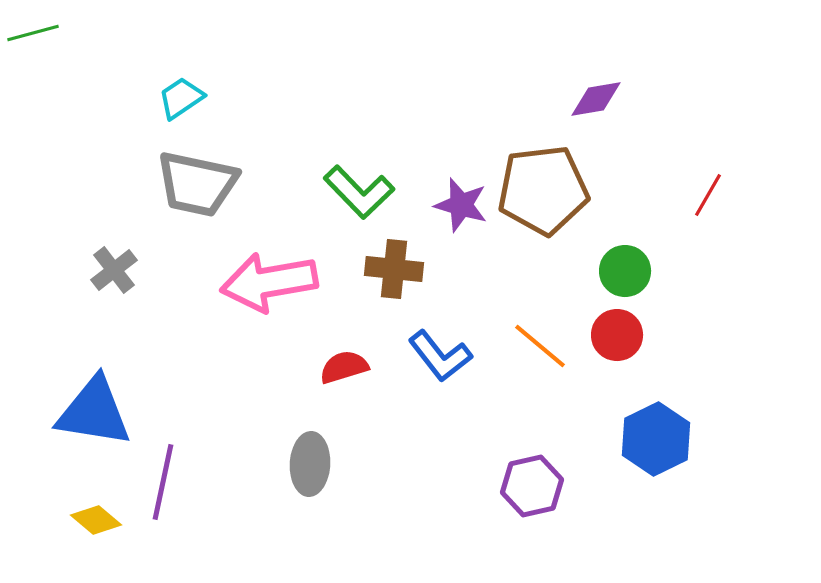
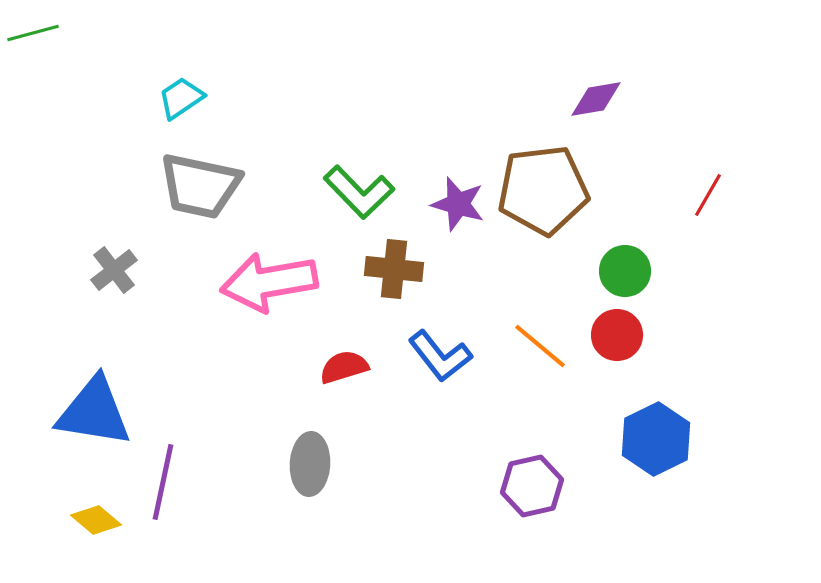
gray trapezoid: moved 3 px right, 2 px down
purple star: moved 3 px left, 1 px up
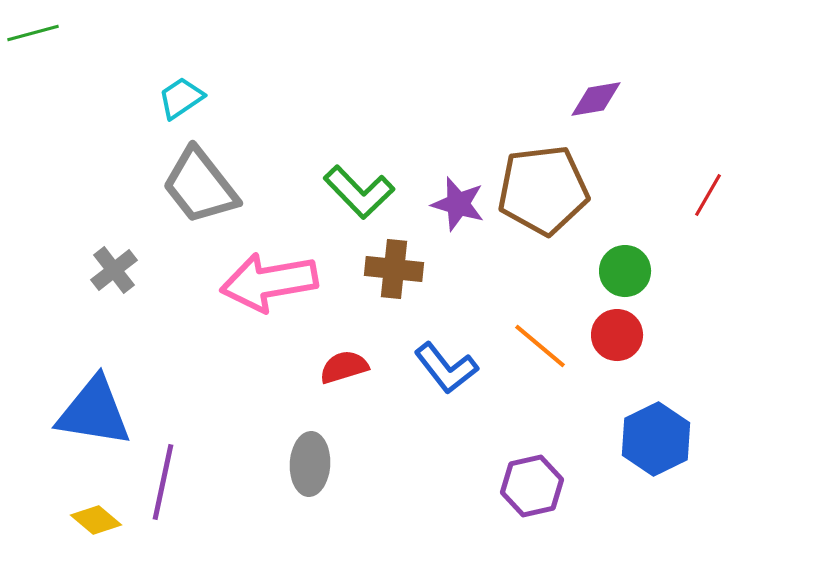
gray trapezoid: rotated 40 degrees clockwise
blue L-shape: moved 6 px right, 12 px down
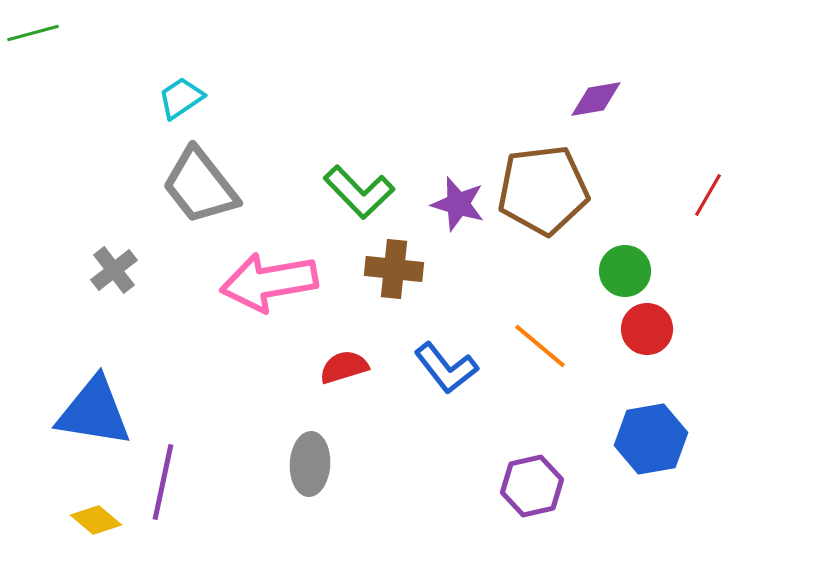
red circle: moved 30 px right, 6 px up
blue hexagon: moved 5 px left; rotated 16 degrees clockwise
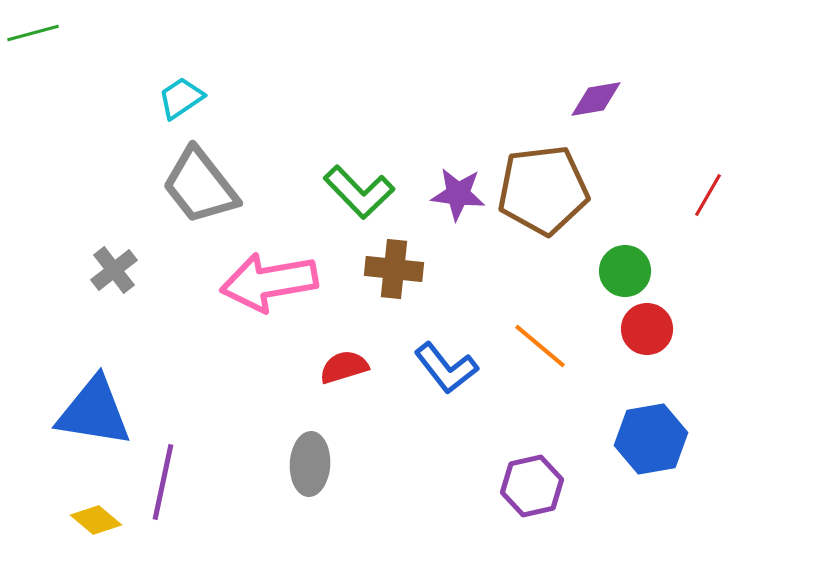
purple star: moved 10 px up; rotated 10 degrees counterclockwise
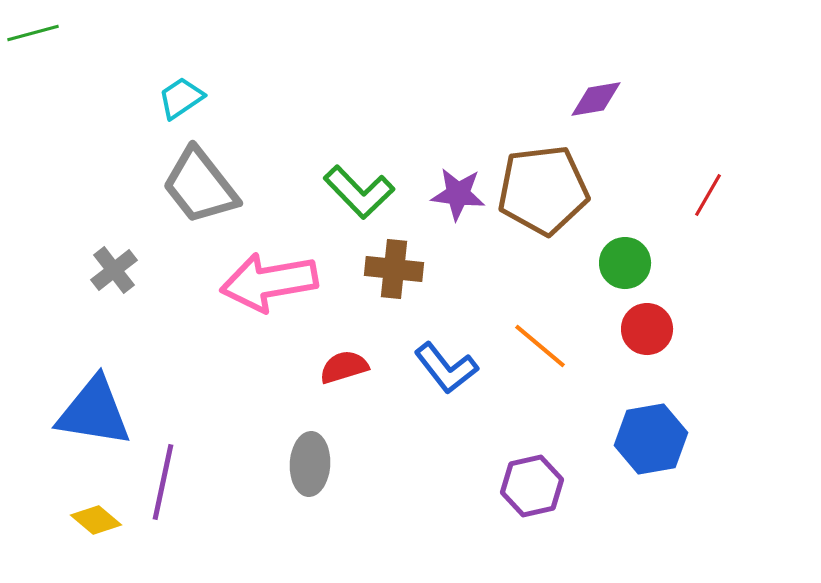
green circle: moved 8 px up
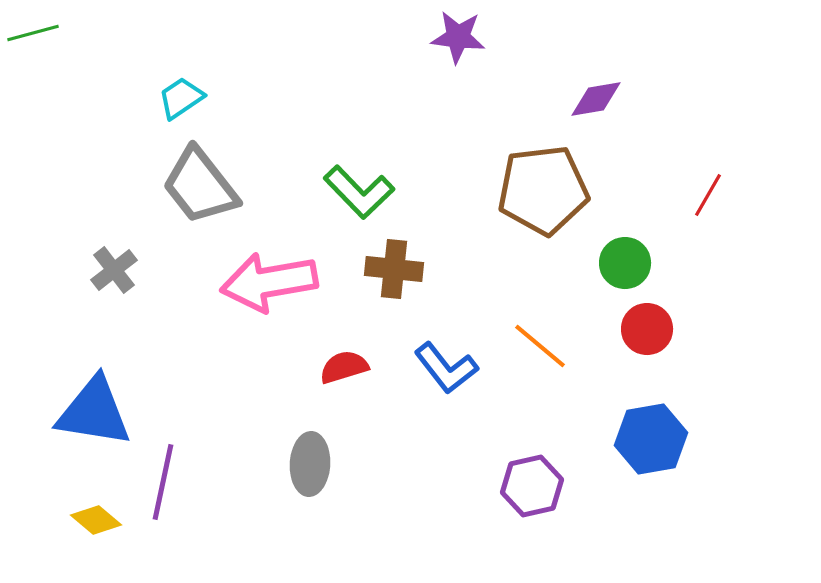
purple star: moved 157 px up
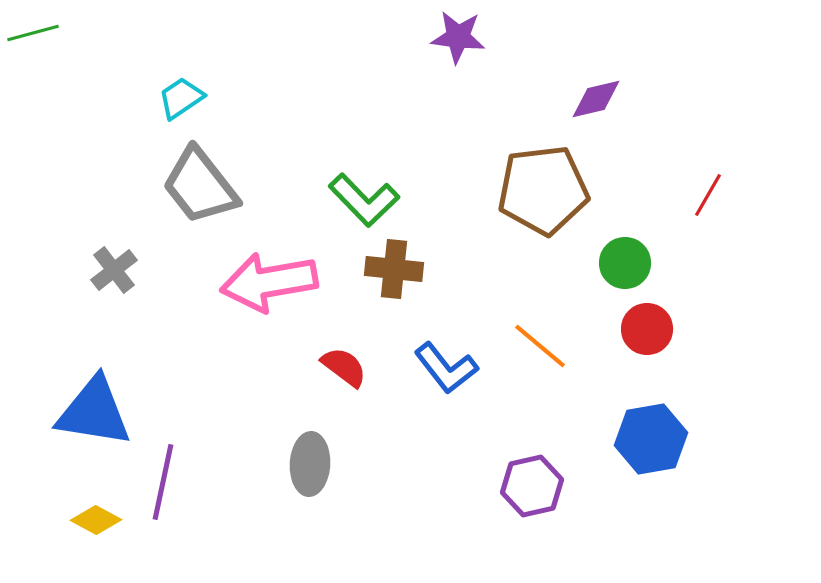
purple diamond: rotated 4 degrees counterclockwise
green L-shape: moved 5 px right, 8 px down
red semicircle: rotated 54 degrees clockwise
yellow diamond: rotated 12 degrees counterclockwise
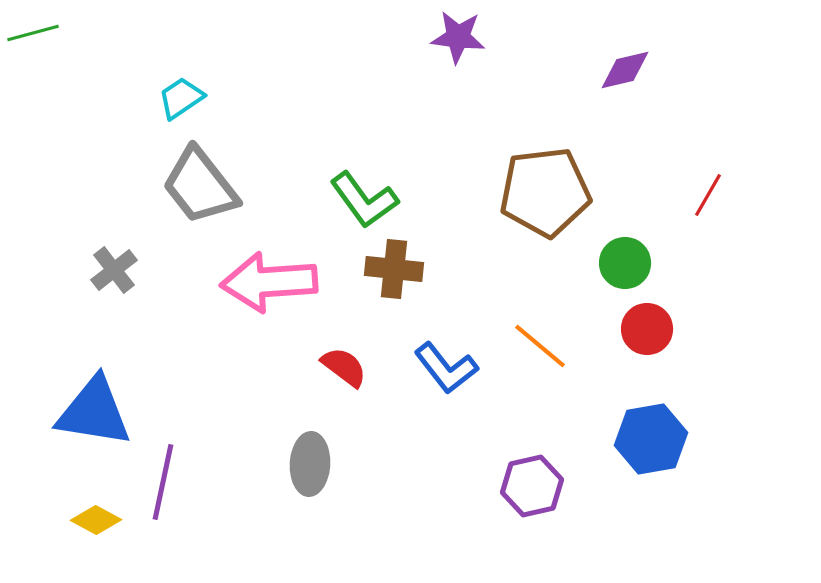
purple diamond: moved 29 px right, 29 px up
brown pentagon: moved 2 px right, 2 px down
green L-shape: rotated 8 degrees clockwise
pink arrow: rotated 6 degrees clockwise
